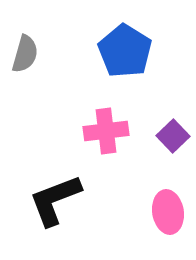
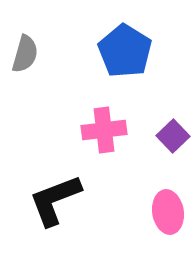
pink cross: moved 2 px left, 1 px up
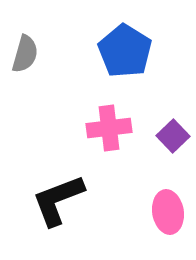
pink cross: moved 5 px right, 2 px up
black L-shape: moved 3 px right
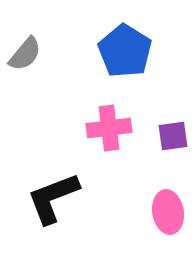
gray semicircle: rotated 24 degrees clockwise
purple square: rotated 36 degrees clockwise
black L-shape: moved 5 px left, 2 px up
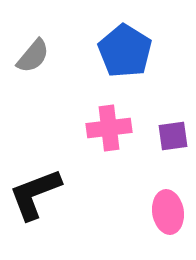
gray semicircle: moved 8 px right, 2 px down
black L-shape: moved 18 px left, 4 px up
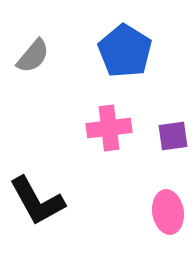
black L-shape: moved 2 px right, 7 px down; rotated 98 degrees counterclockwise
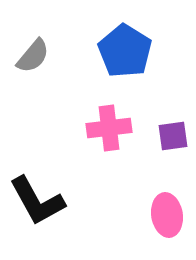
pink ellipse: moved 1 px left, 3 px down
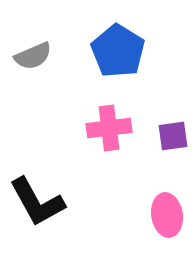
blue pentagon: moved 7 px left
gray semicircle: rotated 27 degrees clockwise
black L-shape: moved 1 px down
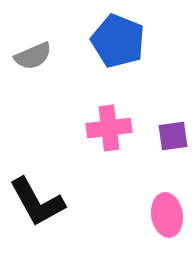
blue pentagon: moved 10 px up; rotated 10 degrees counterclockwise
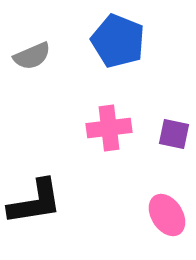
gray semicircle: moved 1 px left
purple square: moved 1 px right, 2 px up; rotated 20 degrees clockwise
black L-shape: moved 2 px left; rotated 70 degrees counterclockwise
pink ellipse: rotated 24 degrees counterclockwise
